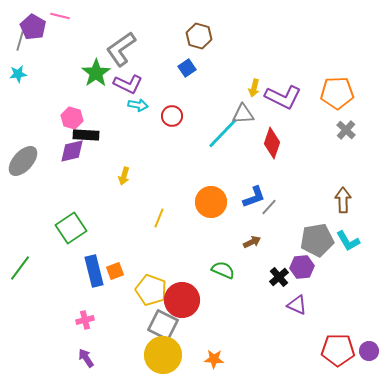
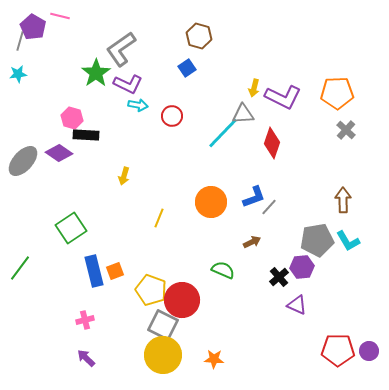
purple diamond at (72, 151): moved 13 px left, 2 px down; rotated 48 degrees clockwise
purple arrow at (86, 358): rotated 12 degrees counterclockwise
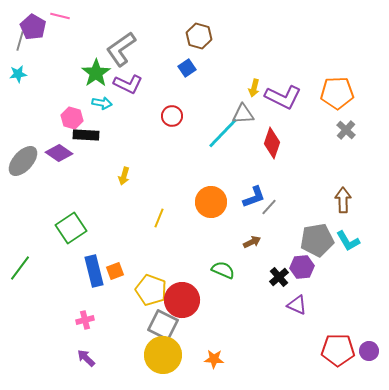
cyan arrow at (138, 105): moved 36 px left, 2 px up
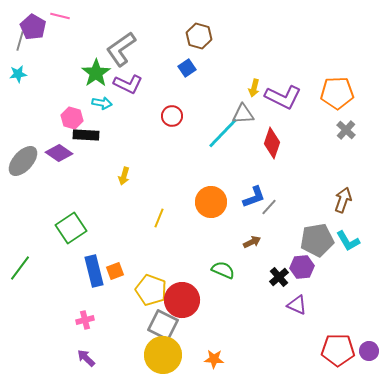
brown arrow at (343, 200): rotated 20 degrees clockwise
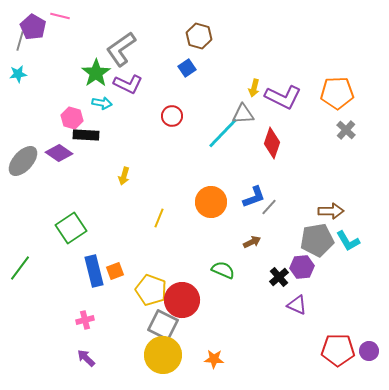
brown arrow at (343, 200): moved 12 px left, 11 px down; rotated 70 degrees clockwise
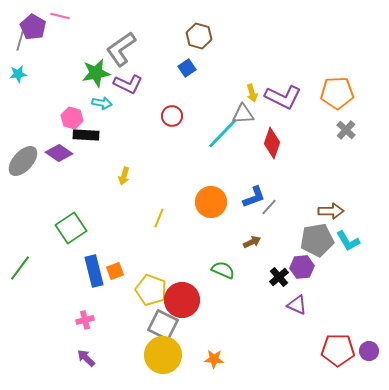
green star at (96, 73): rotated 24 degrees clockwise
yellow arrow at (254, 88): moved 2 px left, 5 px down; rotated 30 degrees counterclockwise
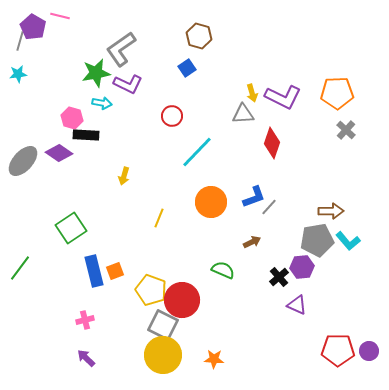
cyan line at (223, 133): moved 26 px left, 19 px down
cyan L-shape at (348, 241): rotated 10 degrees counterclockwise
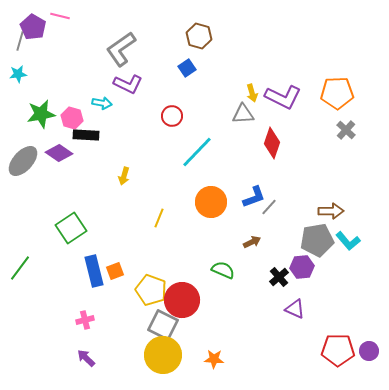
green star at (96, 73): moved 55 px left, 41 px down
purple triangle at (297, 305): moved 2 px left, 4 px down
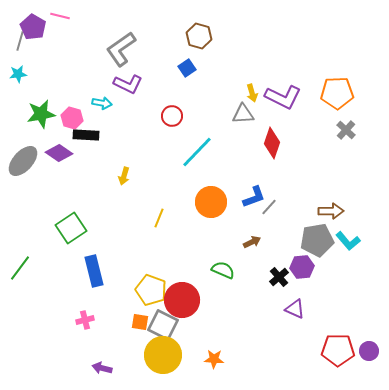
orange square at (115, 271): moved 25 px right, 51 px down; rotated 30 degrees clockwise
purple arrow at (86, 358): moved 16 px right, 10 px down; rotated 30 degrees counterclockwise
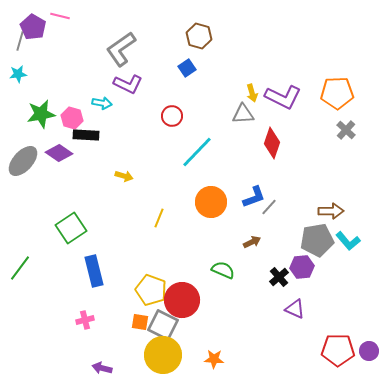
yellow arrow at (124, 176): rotated 90 degrees counterclockwise
